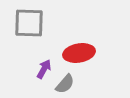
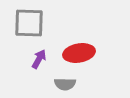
purple arrow: moved 5 px left, 10 px up
gray semicircle: rotated 50 degrees clockwise
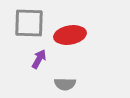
red ellipse: moved 9 px left, 18 px up
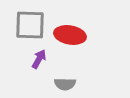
gray square: moved 1 px right, 2 px down
red ellipse: rotated 20 degrees clockwise
